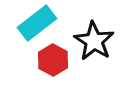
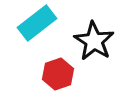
red hexagon: moved 5 px right, 14 px down; rotated 12 degrees clockwise
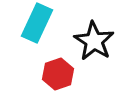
cyan rectangle: rotated 27 degrees counterclockwise
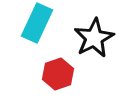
black star: moved 3 px up; rotated 12 degrees clockwise
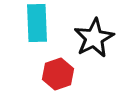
cyan rectangle: rotated 27 degrees counterclockwise
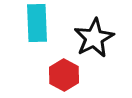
red hexagon: moved 6 px right, 1 px down; rotated 12 degrees counterclockwise
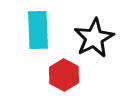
cyan rectangle: moved 1 px right, 7 px down
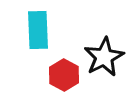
black star: moved 10 px right, 19 px down
